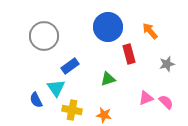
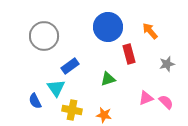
blue semicircle: moved 1 px left, 1 px down
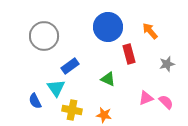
green triangle: rotated 42 degrees clockwise
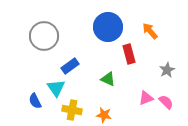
gray star: moved 6 px down; rotated 14 degrees counterclockwise
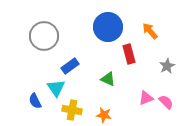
gray star: moved 4 px up
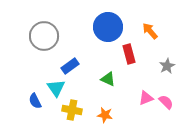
orange star: moved 1 px right
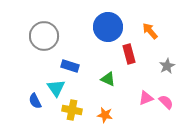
blue rectangle: rotated 54 degrees clockwise
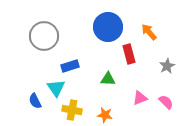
orange arrow: moved 1 px left, 1 px down
blue rectangle: rotated 36 degrees counterclockwise
green triangle: rotated 21 degrees counterclockwise
pink triangle: moved 6 px left
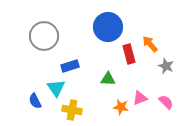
orange arrow: moved 1 px right, 12 px down
gray star: moved 1 px left; rotated 21 degrees counterclockwise
orange star: moved 16 px right, 8 px up
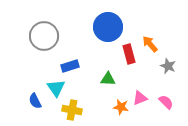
gray star: moved 2 px right
